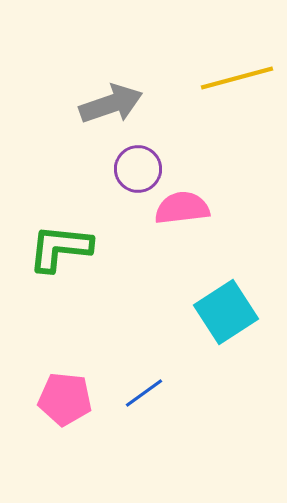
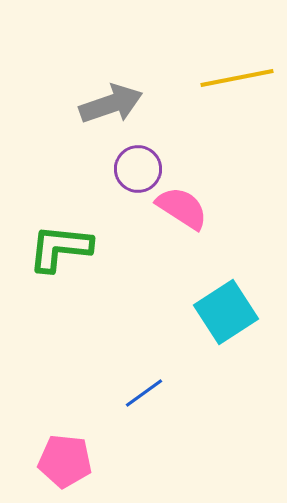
yellow line: rotated 4 degrees clockwise
pink semicircle: rotated 40 degrees clockwise
pink pentagon: moved 62 px down
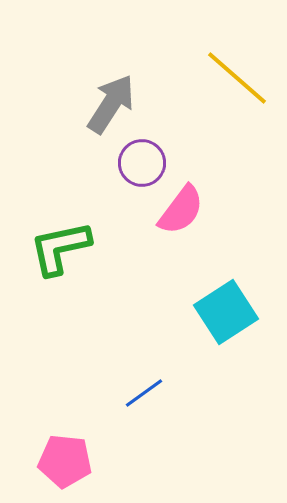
yellow line: rotated 52 degrees clockwise
gray arrow: rotated 38 degrees counterclockwise
purple circle: moved 4 px right, 6 px up
pink semicircle: moved 1 px left, 2 px down; rotated 94 degrees clockwise
green L-shape: rotated 18 degrees counterclockwise
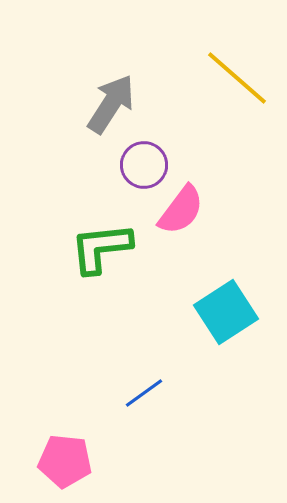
purple circle: moved 2 px right, 2 px down
green L-shape: moved 41 px right; rotated 6 degrees clockwise
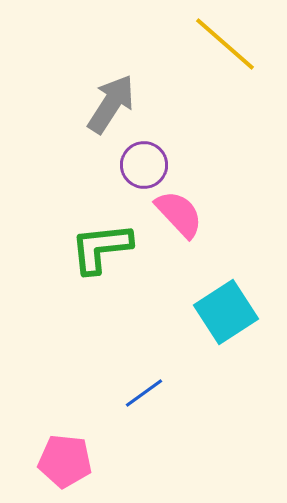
yellow line: moved 12 px left, 34 px up
pink semicircle: moved 2 px left, 4 px down; rotated 80 degrees counterclockwise
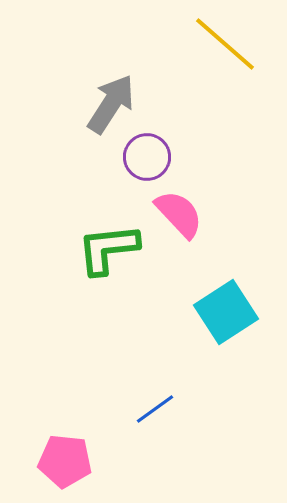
purple circle: moved 3 px right, 8 px up
green L-shape: moved 7 px right, 1 px down
blue line: moved 11 px right, 16 px down
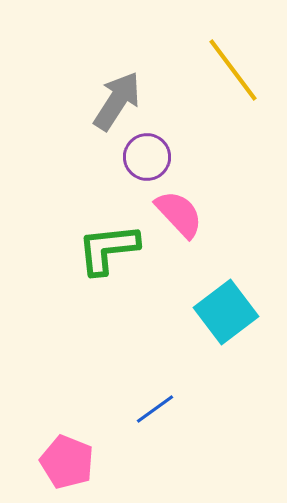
yellow line: moved 8 px right, 26 px down; rotated 12 degrees clockwise
gray arrow: moved 6 px right, 3 px up
cyan square: rotated 4 degrees counterclockwise
pink pentagon: moved 2 px right, 1 px down; rotated 16 degrees clockwise
